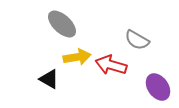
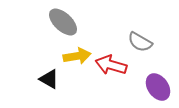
gray ellipse: moved 1 px right, 2 px up
gray semicircle: moved 3 px right, 2 px down
yellow arrow: moved 1 px up
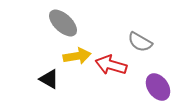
gray ellipse: moved 1 px down
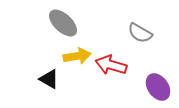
gray semicircle: moved 9 px up
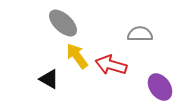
gray semicircle: moved 1 px down; rotated 150 degrees clockwise
yellow arrow: rotated 116 degrees counterclockwise
purple ellipse: moved 2 px right
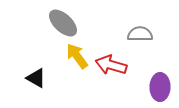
black triangle: moved 13 px left, 1 px up
purple ellipse: rotated 36 degrees clockwise
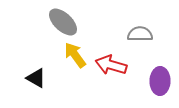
gray ellipse: moved 1 px up
yellow arrow: moved 2 px left, 1 px up
purple ellipse: moved 6 px up
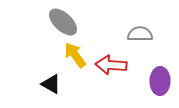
red arrow: rotated 12 degrees counterclockwise
black triangle: moved 15 px right, 6 px down
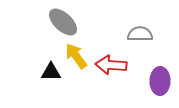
yellow arrow: moved 1 px right, 1 px down
black triangle: moved 12 px up; rotated 30 degrees counterclockwise
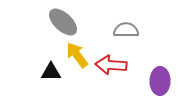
gray semicircle: moved 14 px left, 4 px up
yellow arrow: moved 1 px right, 1 px up
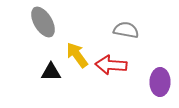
gray ellipse: moved 20 px left; rotated 16 degrees clockwise
gray semicircle: rotated 10 degrees clockwise
purple ellipse: moved 1 px down
